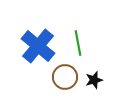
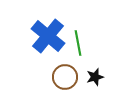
blue cross: moved 10 px right, 10 px up
black star: moved 1 px right, 3 px up
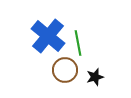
brown circle: moved 7 px up
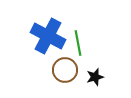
blue cross: rotated 12 degrees counterclockwise
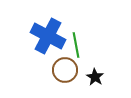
green line: moved 2 px left, 2 px down
black star: rotated 24 degrees counterclockwise
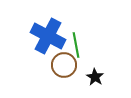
brown circle: moved 1 px left, 5 px up
